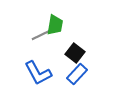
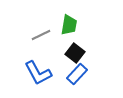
green trapezoid: moved 14 px right
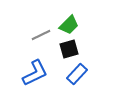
green trapezoid: rotated 35 degrees clockwise
black square: moved 6 px left, 4 px up; rotated 36 degrees clockwise
blue L-shape: moved 3 px left; rotated 88 degrees counterclockwise
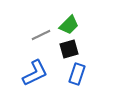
blue rectangle: rotated 25 degrees counterclockwise
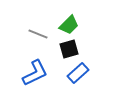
gray line: moved 3 px left, 1 px up; rotated 48 degrees clockwise
blue rectangle: moved 1 px right, 1 px up; rotated 30 degrees clockwise
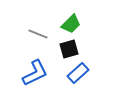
green trapezoid: moved 2 px right, 1 px up
